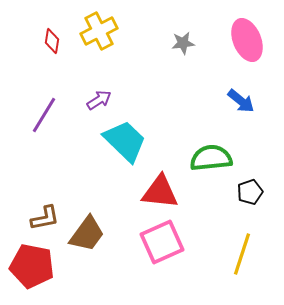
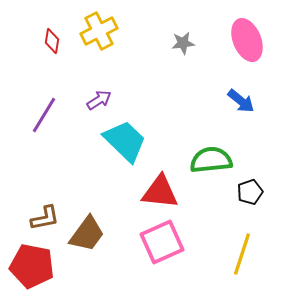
green semicircle: moved 2 px down
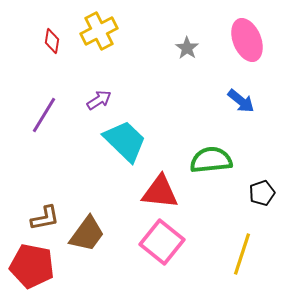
gray star: moved 4 px right, 5 px down; rotated 30 degrees counterclockwise
black pentagon: moved 12 px right, 1 px down
pink square: rotated 27 degrees counterclockwise
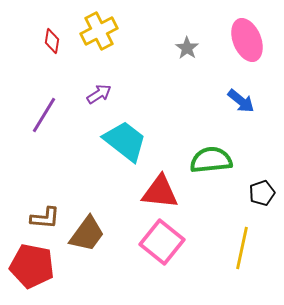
purple arrow: moved 6 px up
cyan trapezoid: rotated 6 degrees counterclockwise
brown L-shape: rotated 16 degrees clockwise
yellow line: moved 6 px up; rotated 6 degrees counterclockwise
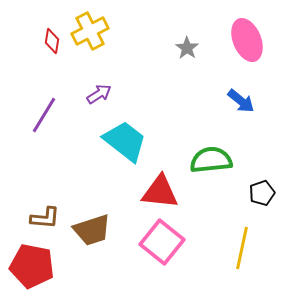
yellow cross: moved 9 px left
brown trapezoid: moved 5 px right, 4 px up; rotated 36 degrees clockwise
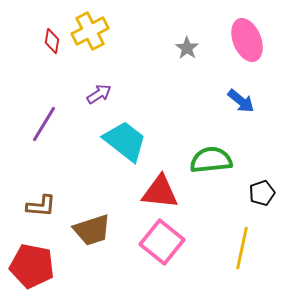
purple line: moved 9 px down
brown L-shape: moved 4 px left, 12 px up
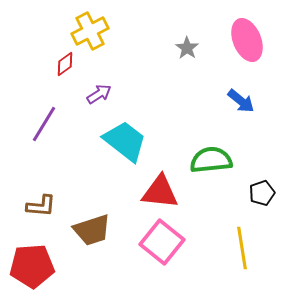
red diamond: moved 13 px right, 23 px down; rotated 45 degrees clockwise
yellow line: rotated 21 degrees counterclockwise
red pentagon: rotated 15 degrees counterclockwise
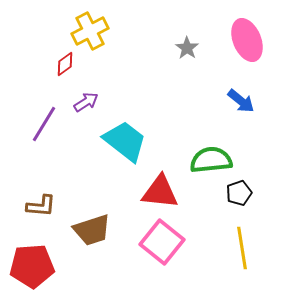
purple arrow: moved 13 px left, 8 px down
black pentagon: moved 23 px left
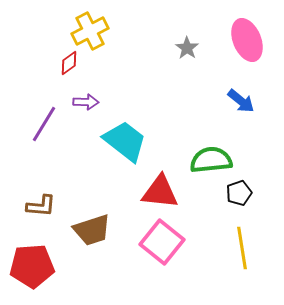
red diamond: moved 4 px right, 1 px up
purple arrow: rotated 35 degrees clockwise
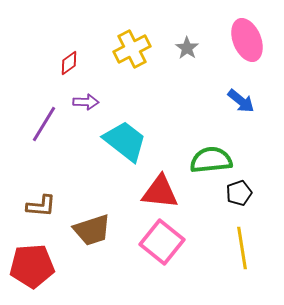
yellow cross: moved 42 px right, 18 px down
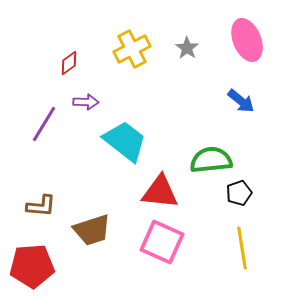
pink square: rotated 15 degrees counterclockwise
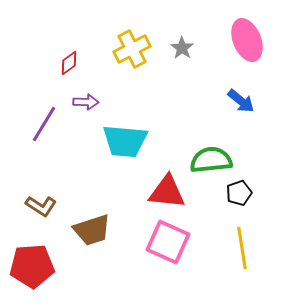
gray star: moved 5 px left
cyan trapezoid: rotated 147 degrees clockwise
red triangle: moved 7 px right
brown L-shape: rotated 28 degrees clockwise
pink square: moved 6 px right
